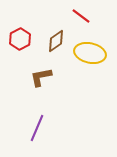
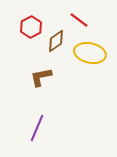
red line: moved 2 px left, 4 px down
red hexagon: moved 11 px right, 12 px up
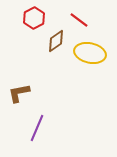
red hexagon: moved 3 px right, 9 px up
brown L-shape: moved 22 px left, 16 px down
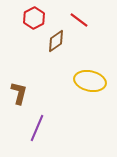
yellow ellipse: moved 28 px down
brown L-shape: rotated 115 degrees clockwise
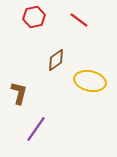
red hexagon: moved 1 px up; rotated 15 degrees clockwise
brown diamond: moved 19 px down
purple line: moved 1 px left, 1 px down; rotated 12 degrees clockwise
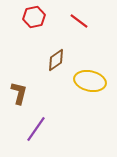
red line: moved 1 px down
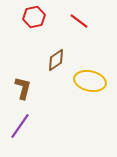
brown L-shape: moved 4 px right, 5 px up
purple line: moved 16 px left, 3 px up
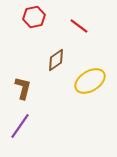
red line: moved 5 px down
yellow ellipse: rotated 44 degrees counterclockwise
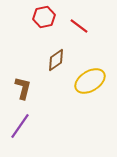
red hexagon: moved 10 px right
